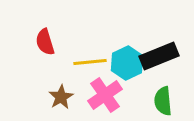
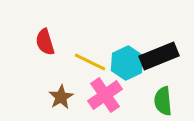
yellow line: rotated 32 degrees clockwise
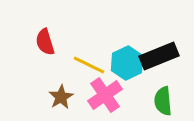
yellow line: moved 1 px left, 3 px down
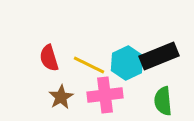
red semicircle: moved 4 px right, 16 px down
pink cross: rotated 28 degrees clockwise
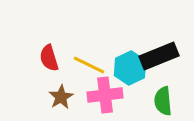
cyan hexagon: moved 3 px right, 5 px down
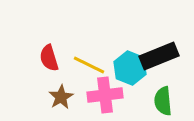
cyan hexagon: rotated 12 degrees counterclockwise
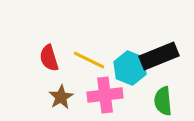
yellow line: moved 5 px up
